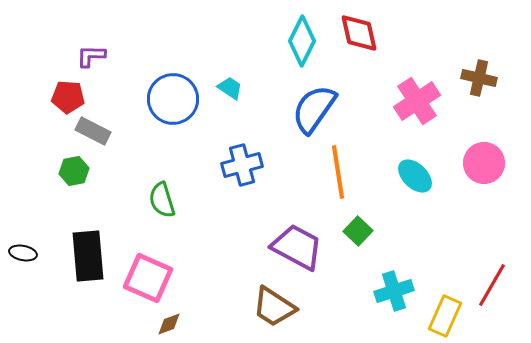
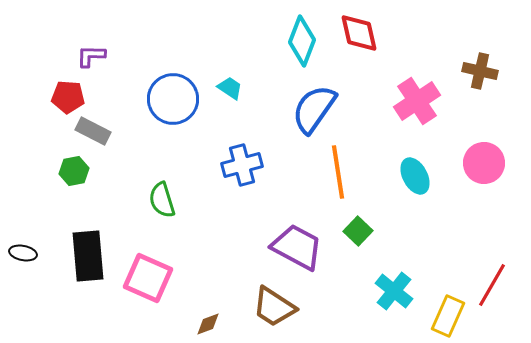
cyan diamond: rotated 6 degrees counterclockwise
brown cross: moved 1 px right, 7 px up
cyan ellipse: rotated 18 degrees clockwise
cyan cross: rotated 33 degrees counterclockwise
yellow rectangle: moved 3 px right
brown diamond: moved 39 px right
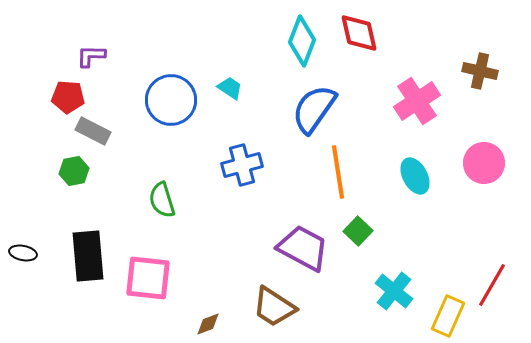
blue circle: moved 2 px left, 1 px down
purple trapezoid: moved 6 px right, 1 px down
pink square: rotated 18 degrees counterclockwise
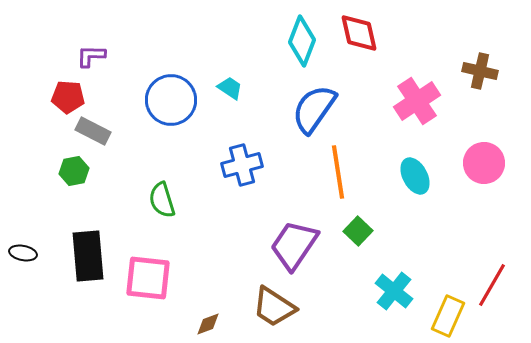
purple trapezoid: moved 9 px left, 3 px up; rotated 84 degrees counterclockwise
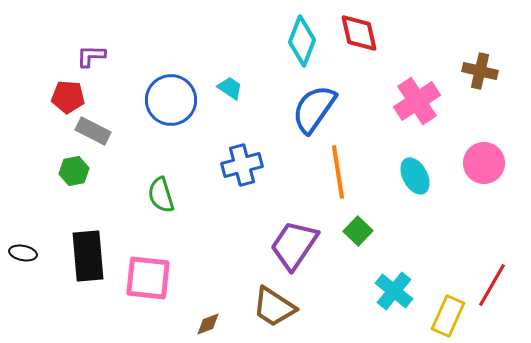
green semicircle: moved 1 px left, 5 px up
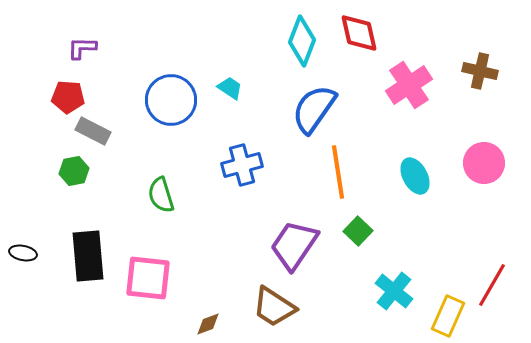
purple L-shape: moved 9 px left, 8 px up
pink cross: moved 8 px left, 16 px up
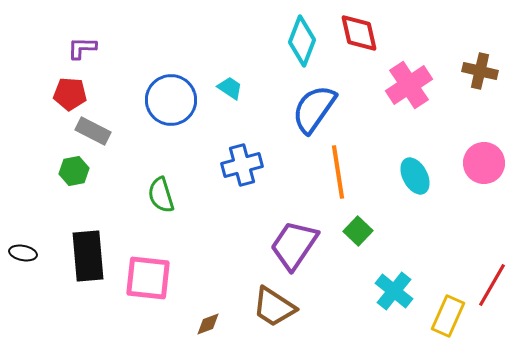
red pentagon: moved 2 px right, 3 px up
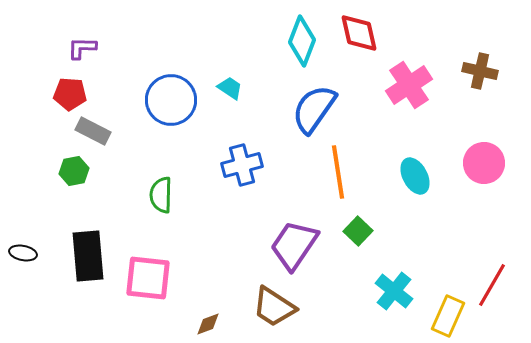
green semicircle: rotated 18 degrees clockwise
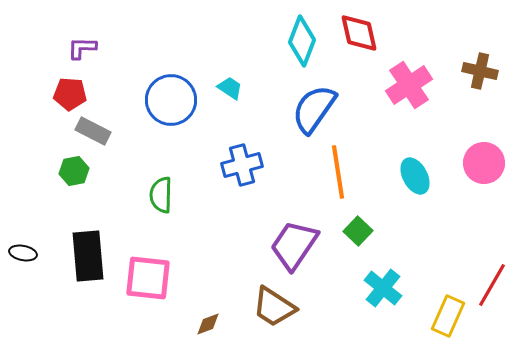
cyan cross: moved 11 px left, 3 px up
